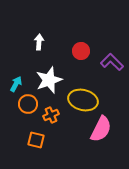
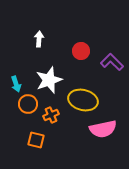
white arrow: moved 3 px up
cyan arrow: rotated 133 degrees clockwise
pink semicircle: moved 2 px right; rotated 52 degrees clockwise
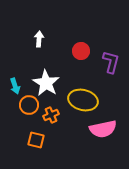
purple L-shape: moved 1 px left; rotated 60 degrees clockwise
white star: moved 3 px left, 3 px down; rotated 20 degrees counterclockwise
cyan arrow: moved 1 px left, 2 px down
orange circle: moved 1 px right, 1 px down
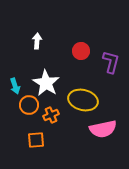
white arrow: moved 2 px left, 2 px down
orange square: rotated 18 degrees counterclockwise
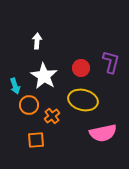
red circle: moved 17 px down
white star: moved 2 px left, 7 px up
orange cross: moved 1 px right, 1 px down; rotated 14 degrees counterclockwise
pink semicircle: moved 4 px down
